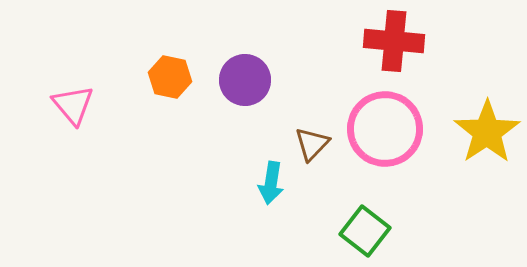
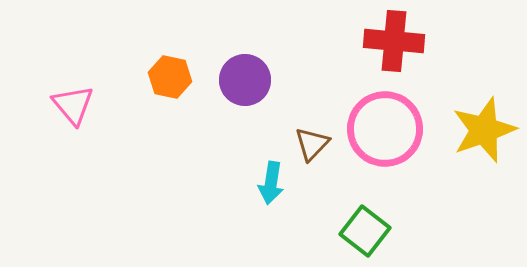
yellow star: moved 3 px left, 2 px up; rotated 14 degrees clockwise
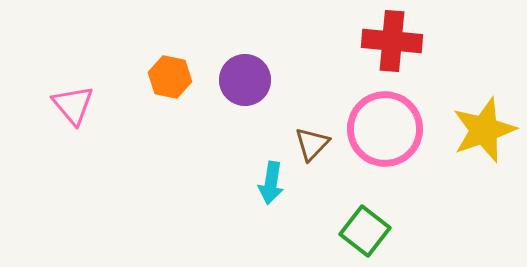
red cross: moved 2 px left
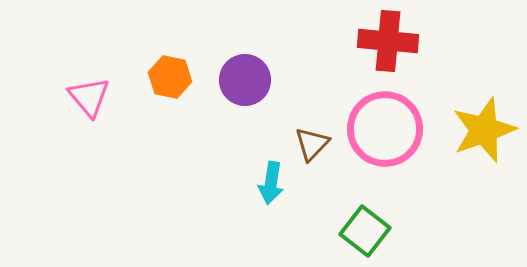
red cross: moved 4 px left
pink triangle: moved 16 px right, 8 px up
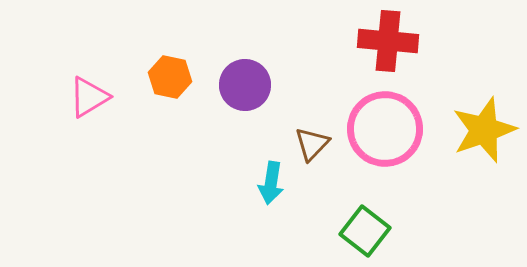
purple circle: moved 5 px down
pink triangle: rotated 39 degrees clockwise
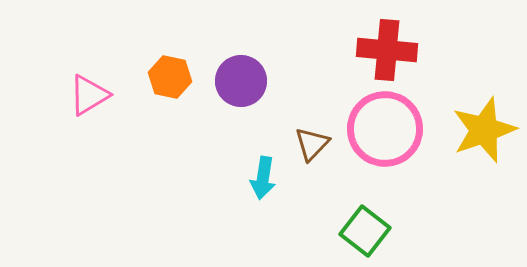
red cross: moved 1 px left, 9 px down
purple circle: moved 4 px left, 4 px up
pink triangle: moved 2 px up
cyan arrow: moved 8 px left, 5 px up
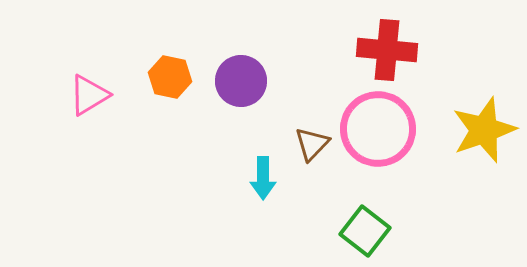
pink circle: moved 7 px left
cyan arrow: rotated 9 degrees counterclockwise
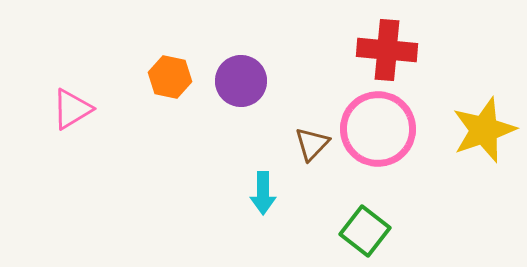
pink triangle: moved 17 px left, 14 px down
cyan arrow: moved 15 px down
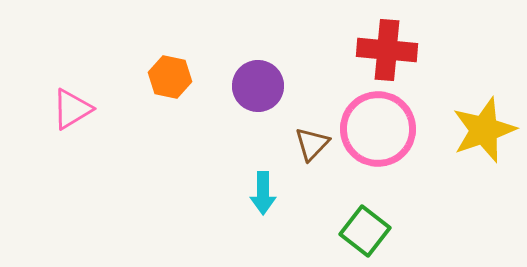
purple circle: moved 17 px right, 5 px down
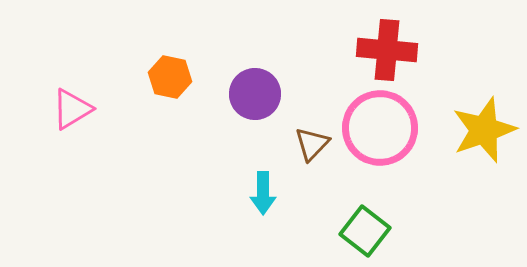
purple circle: moved 3 px left, 8 px down
pink circle: moved 2 px right, 1 px up
